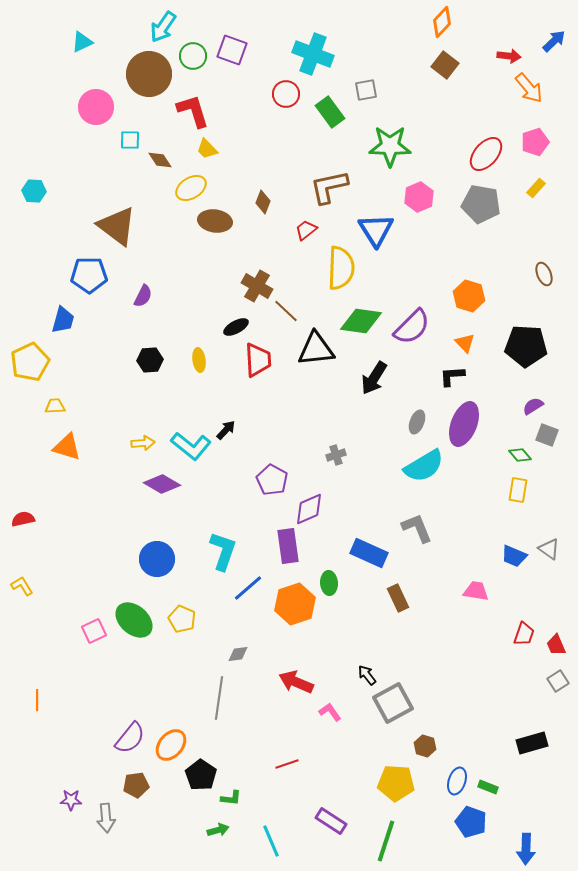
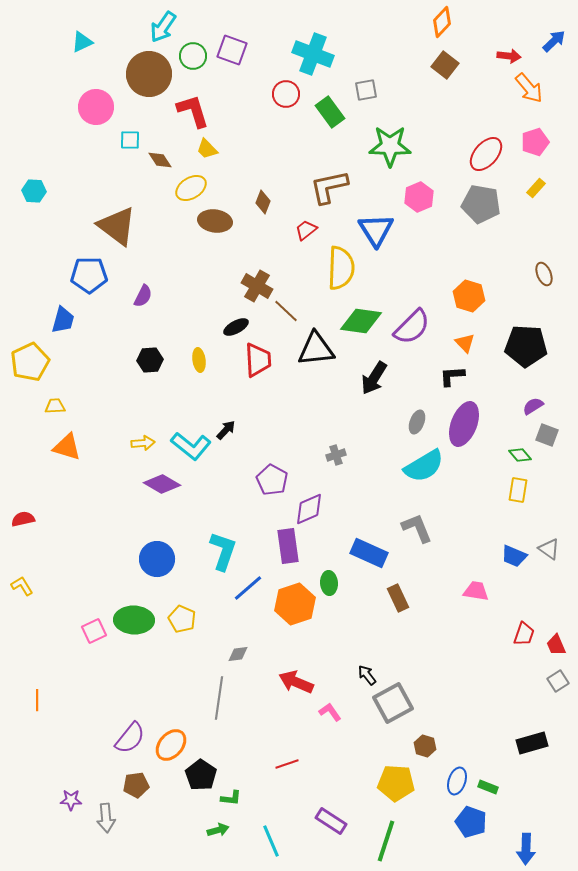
green ellipse at (134, 620): rotated 39 degrees counterclockwise
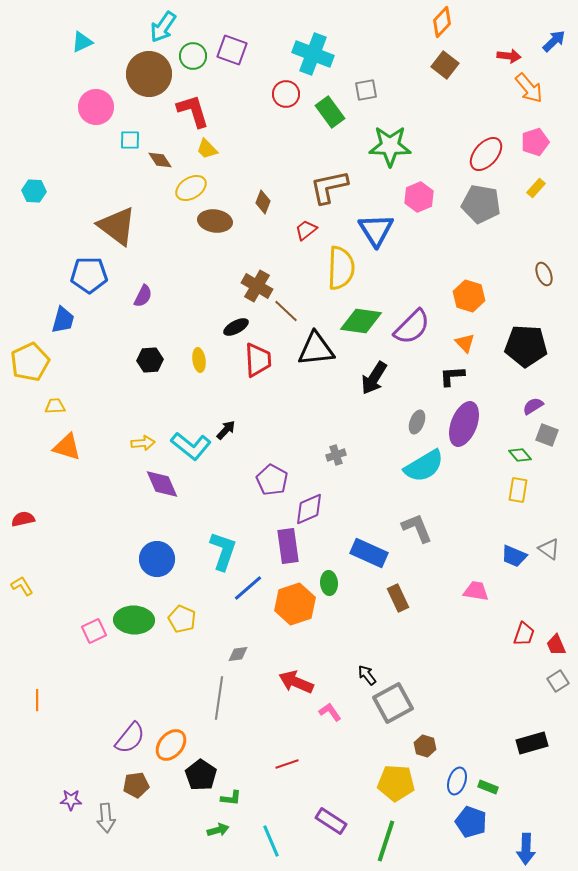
purple diamond at (162, 484): rotated 36 degrees clockwise
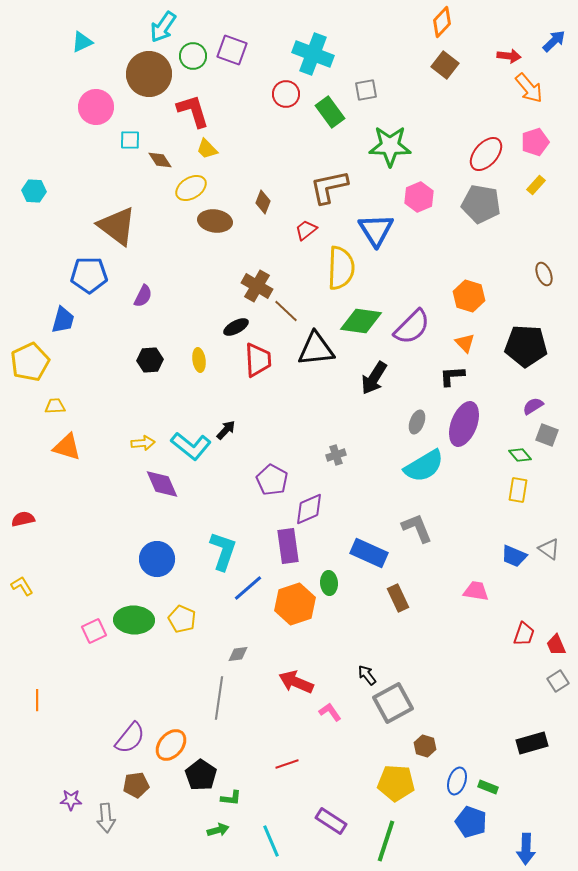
yellow rectangle at (536, 188): moved 3 px up
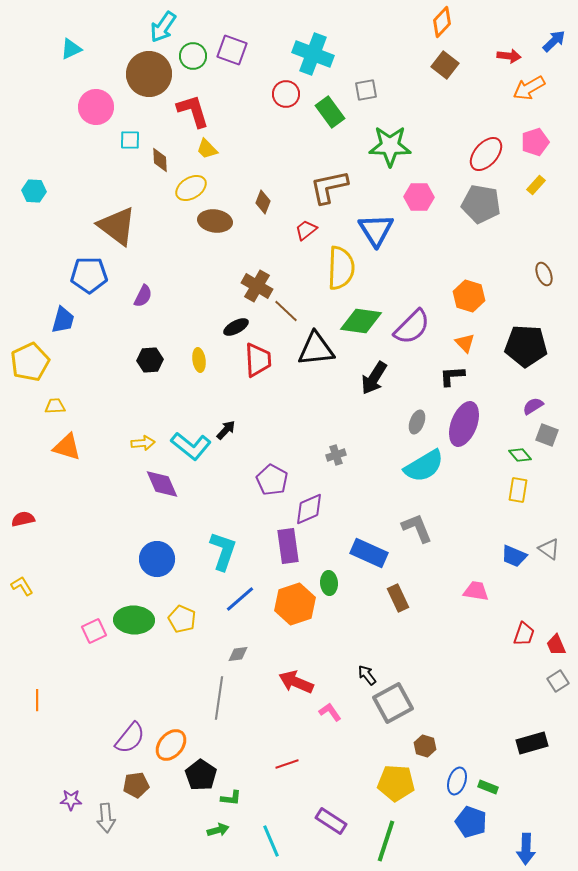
cyan triangle at (82, 42): moved 11 px left, 7 px down
orange arrow at (529, 88): rotated 100 degrees clockwise
brown diamond at (160, 160): rotated 30 degrees clockwise
pink hexagon at (419, 197): rotated 24 degrees clockwise
blue line at (248, 588): moved 8 px left, 11 px down
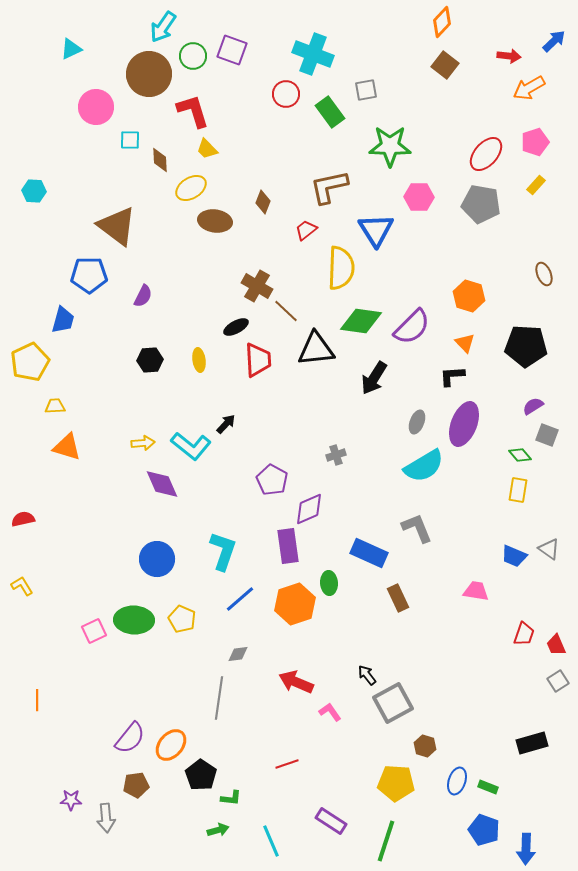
black arrow at (226, 430): moved 6 px up
blue pentagon at (471, 822): moved 13 px right, 8 px down
